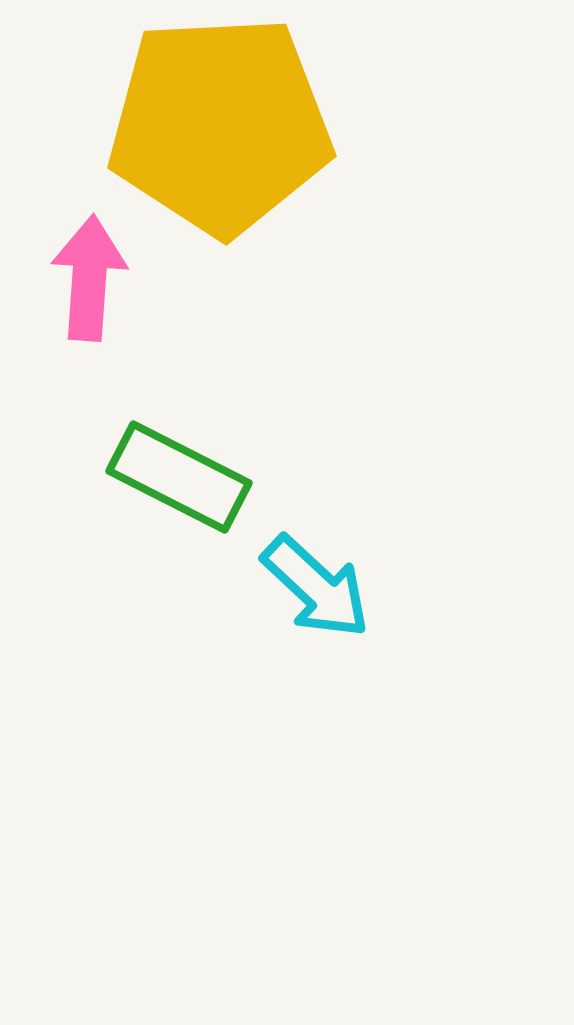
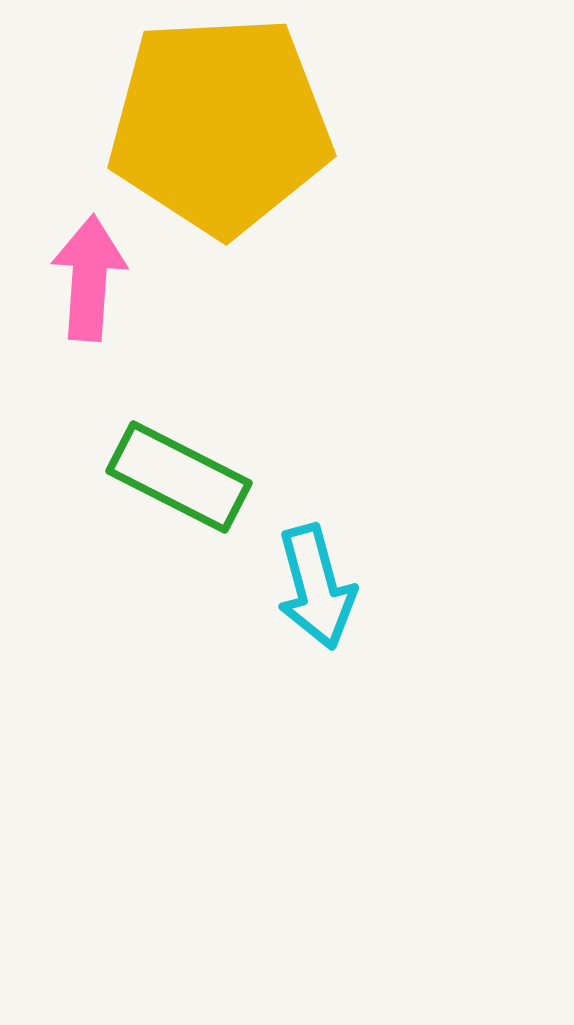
cyan arrow: rotated 32 degrees clockwise
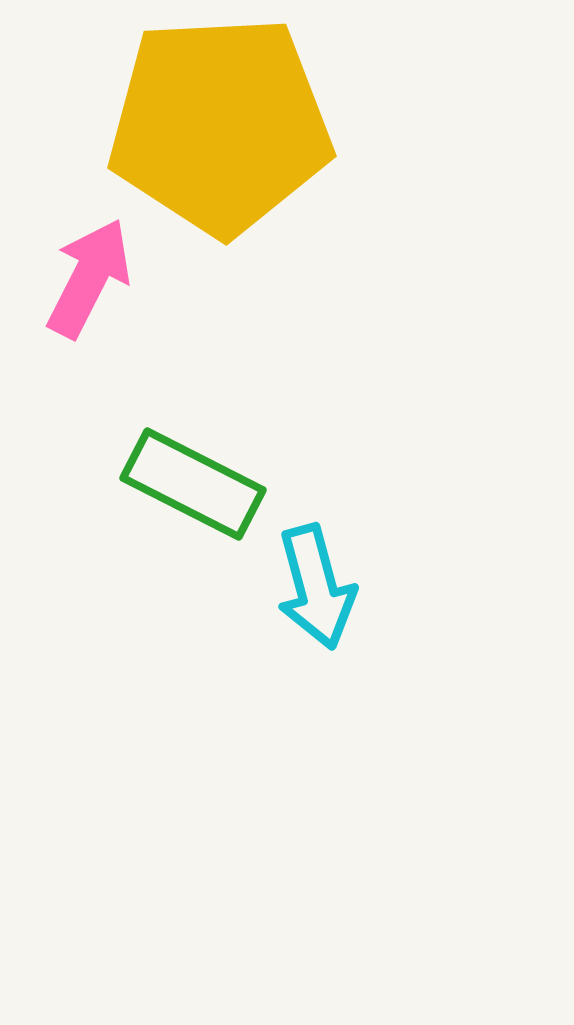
pink arrow: rotated 23 degrees clockwise
green rectangle: moved 14 px right, 7 px down
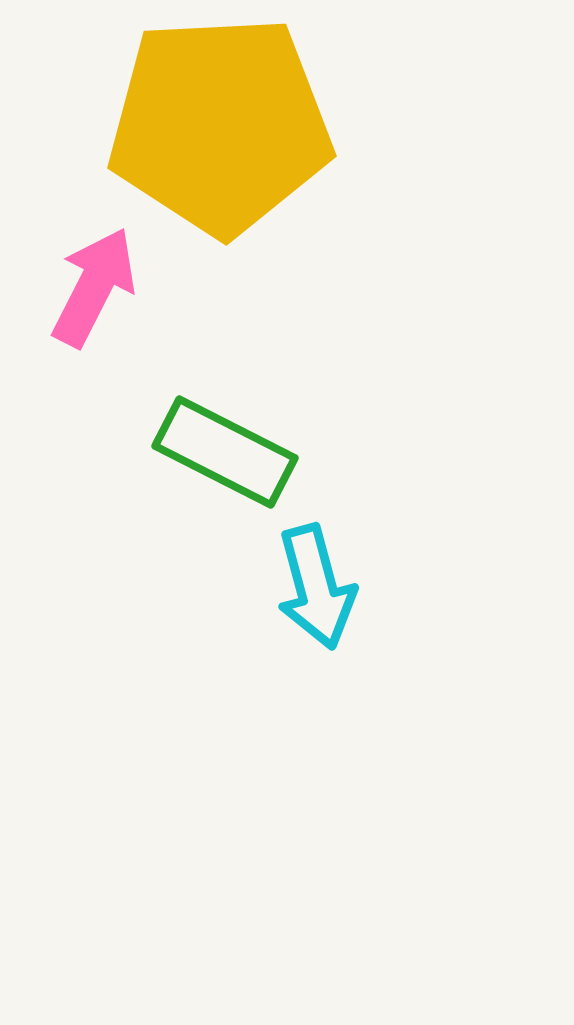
pink arrow: moved 5 px right, 9 px down
green rectangle: moved 32 px right, 32 px up
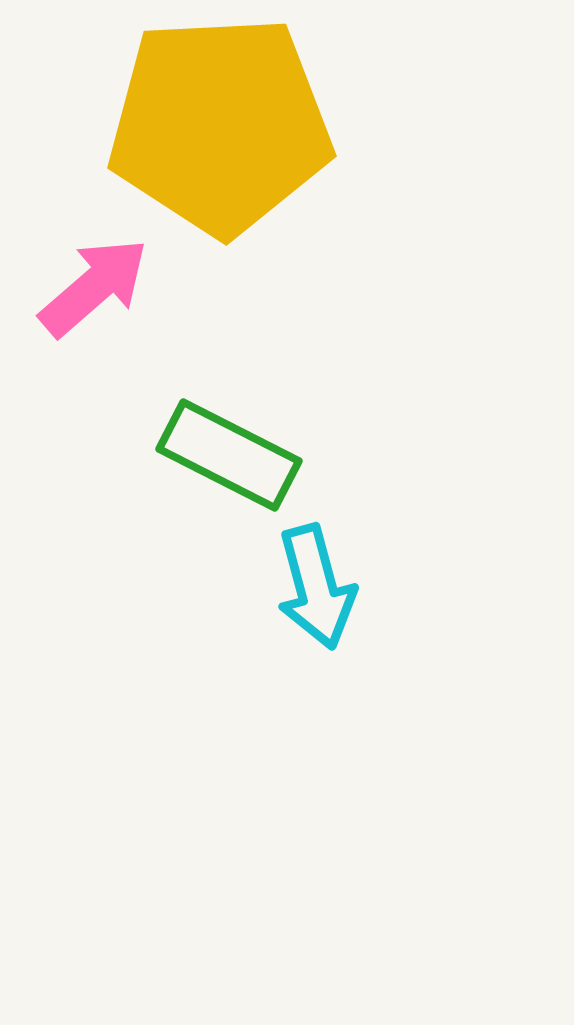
pink arrow: rotated 22 degrees clockwise
green rectangle: moved 4 px right, 3 px down
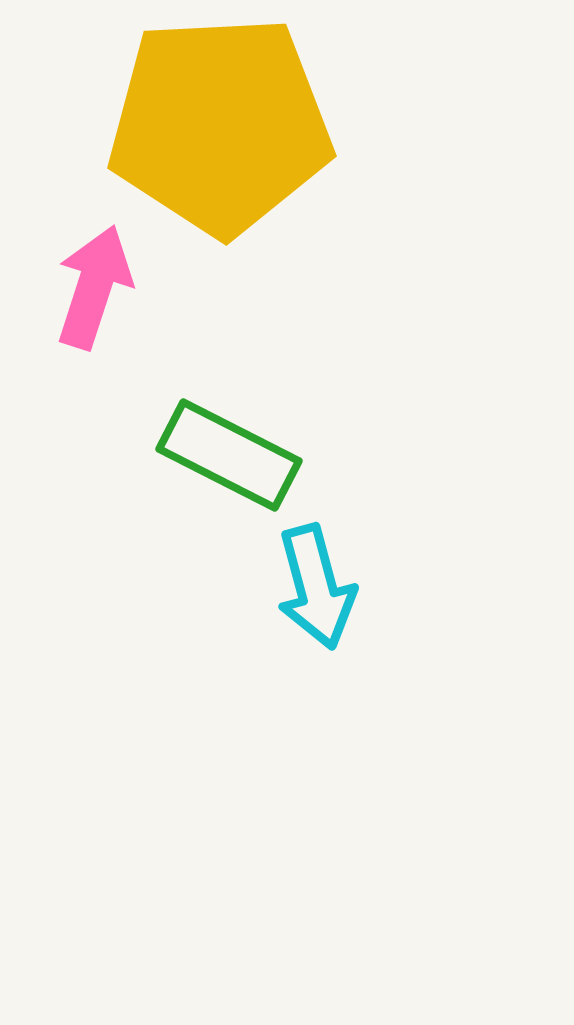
pink arrow: rotated 31 degrees counterclockwise
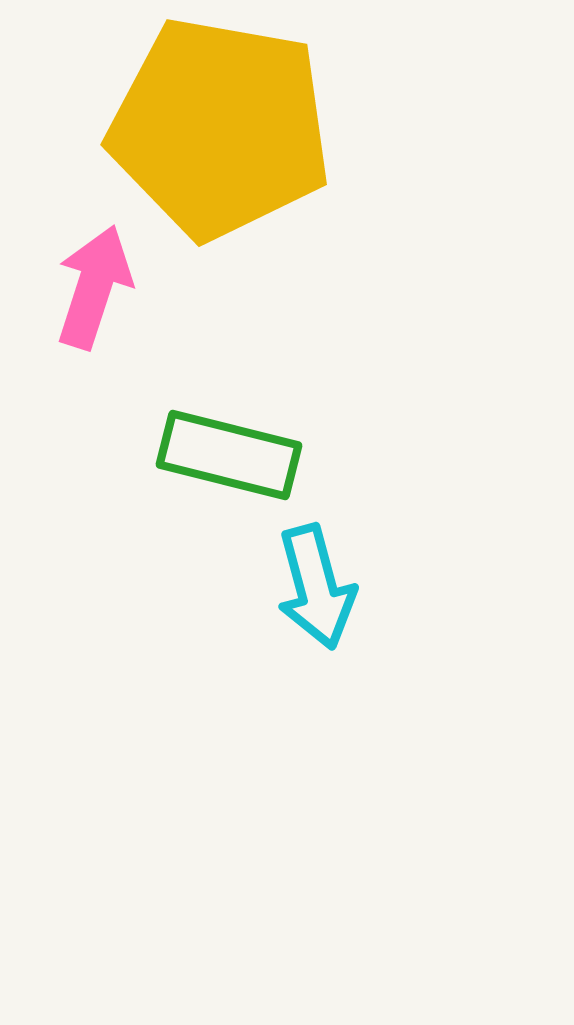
yellow pentagon: moved 3 px down; rotated 13 degrees clockwise
green rectangle: rotated 13 degrees counterclockwise
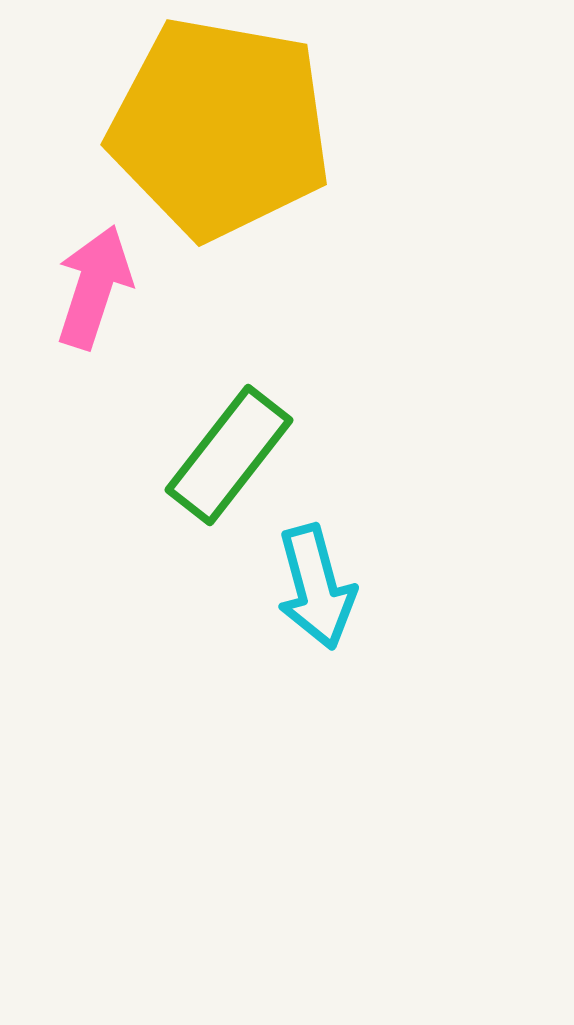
green rectangle: rotated 66 degrees counterclockwise
